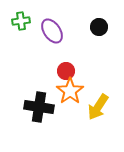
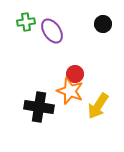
green cross: moved 5 px right, 1 px down
black circle: moved 4 px right, 3 px up
red circle: moved 9 px right, 3 px down
orange star: rotated 16 degrees counterclockwise
yellow arrow: moved 1 px up
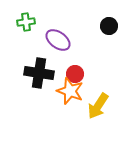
black circle: moved 6 px right, 2 px down
purple ellipse: moved 6 px right, 9 px down; rotated 20 degrees counterclockwise
black cross: moved 34 px up
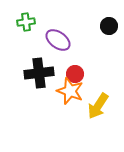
black cross: rotated 16 degrees counterclockwise
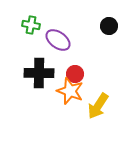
green cross: moved 5 px right, 3 px down; rotated 18 degrees clockwise
black cross: rotated 8 degrees clockwise
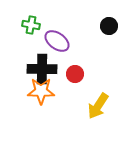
purple ellipse: moved 1 px left, 1 px down
black cross: moved 3 px right, 4 px up
orange star: moved 29 px left; rotated 20 degrees counterclockwise
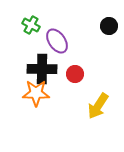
green cross: rotated 18 degrees clockwise
purple ellipse: rotated 20 degrees clockwise
orange star: moved 5 px left, 2 px down
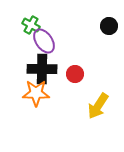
purple ellipse: moved 13 px left
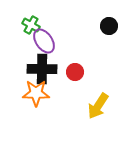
red circle: moved 2 px up
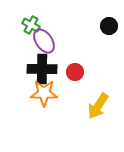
orange star: moved 8 px right
